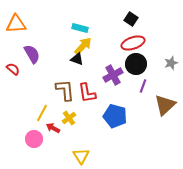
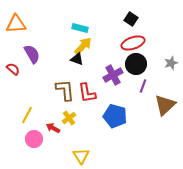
yellow line: moved 15 px left, 2 px down
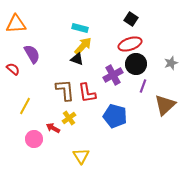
red ellipse: moved 3 px left, 1 px down
yellow line: moved 2 px left, 9 px up
